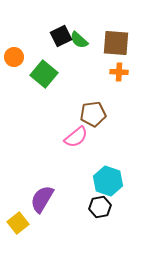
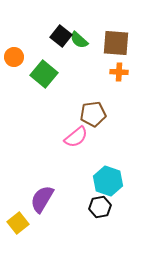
black square: rotated 25 degrees counterclockwise
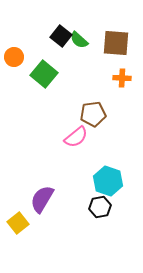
orange cross: moved 3 px right, 6 px down
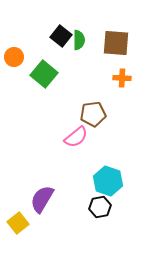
green semicircle: rotated 132 degrees counterclockwise
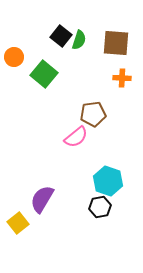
green semicircle: rotated 18 degrees clockwise
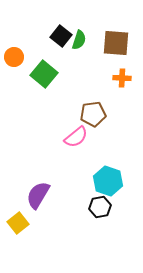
purple semicircle: moved 4 px left, 4 px up
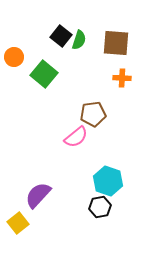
purple semicircle: rotated 12 degrees clockwise
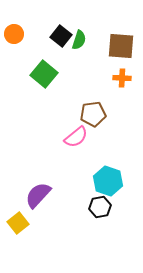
brown square: moved 5 px right, 3 px down
orange circle: moved 23 px up
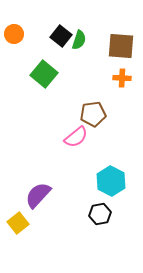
cyan hexagon: moved 3 px right; rotated 8 degrees clockwise
black hexagon: moved 7 px down
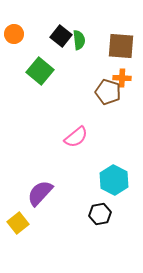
green semicircle: rotated 24 degrees counterclockwise
green square: moved 4 px left, 3 px up
brown pentagon: moved 15 px right, 22 px up; rotated 25 degrees clockwise
cyan hexagon: moved 3 px right, 1 px up
purple semicircle: moved 2 px right, 2 px up
